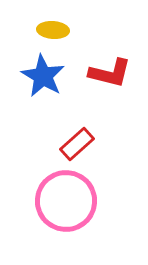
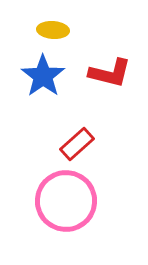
blue star: rotated 6 degrees clockwise
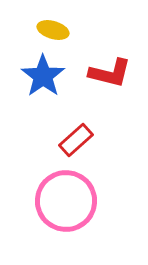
yellow ellipse: rotated 12 degrees clockwise
red rectangle: moved 1 px left, 4 px up
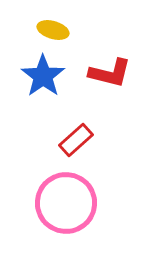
pink circle: moved 2 px down
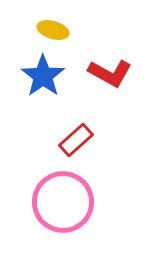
red L-shape: rotated 15 degrees clockwise
pink circle: moved 3 px left, 1 px up
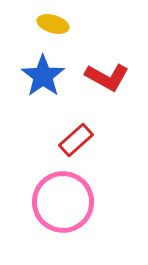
yellow ellipse: moved 6 px up
red L-shape: moved 3 px left, 4 px down
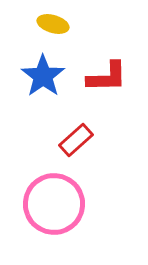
red L-shape: rotated 30 degrees counterclockwise
pink circle: moved 9 px left, 2 px down
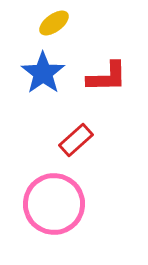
yellow ellipse: moved 1 px right, 1 px up; rotated 52 degrees counterclockwise
blue star: moved 3 px up
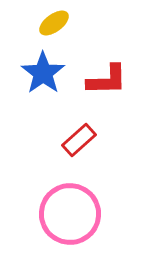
red L-shape: moved 3 px down
red rectangle: moved 3 px right
pink circle: moved 16 px right, 10 px down
